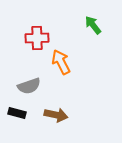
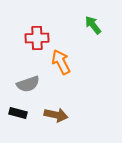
gray semicircle: moved 1 px left, 2 px up
black rectangle: moved 1 px right
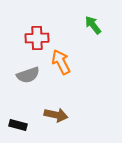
gray semicircle: moved 9 px up
black rectangle: moved 12 px down
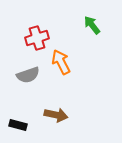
green arrow: moved 1 px left
red cross: rotated 15 degrees counterclockwise
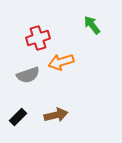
red cross: moved 1 px right
orange arrow: rotated 80 degrees counterclockwise
brown arrow: rotated 25 degrees counterclockwise
black rectangle: moved 8 px up; rotated 60 degrees counterclockwise
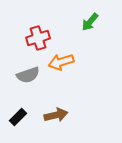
green arrow: moved 2 px left, 3 px up; rotated 102 degrees counterclockwise
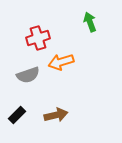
green arrow: rotated 120 degrees clockwise
black rectangle: moved 1 px left, 2 px up
